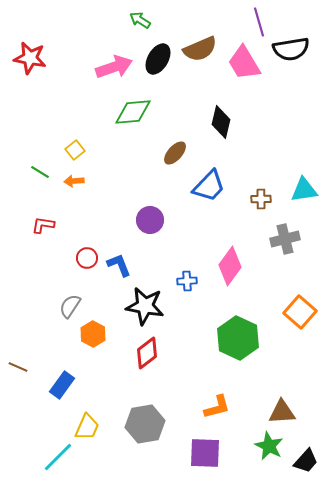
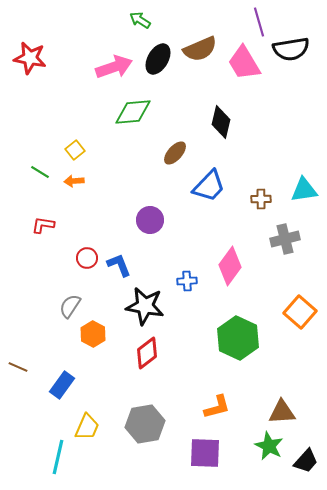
cyan line: rotated 32 degrees counterclockwise
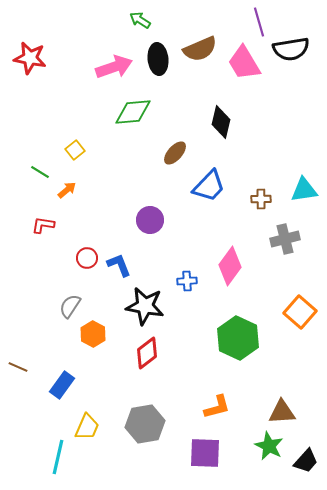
black ellipse: rotated 36 degrees counterclockwise
orange arrow: moved 7 px left, 9 px down; rotated 144 degrees clockwise
